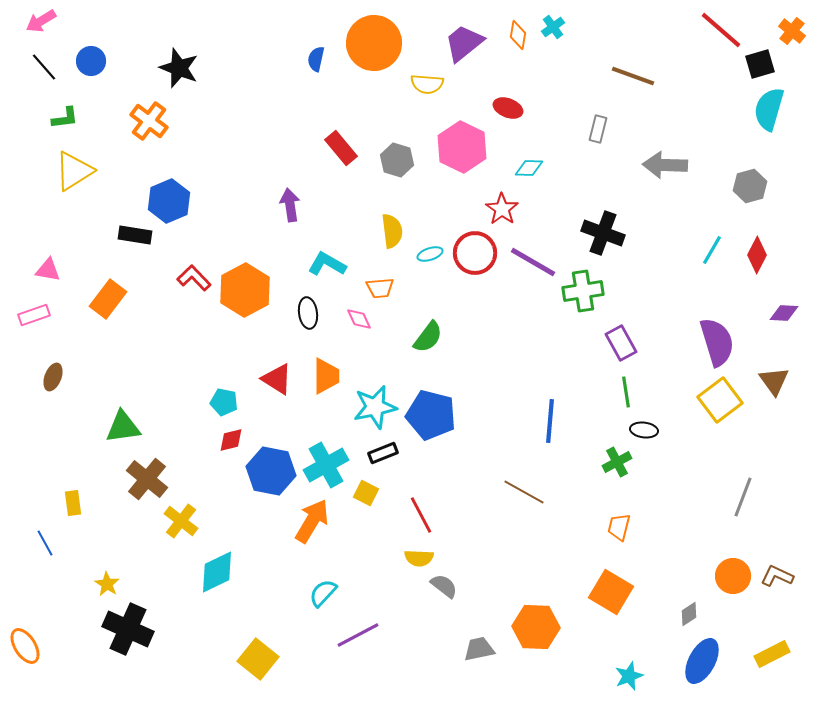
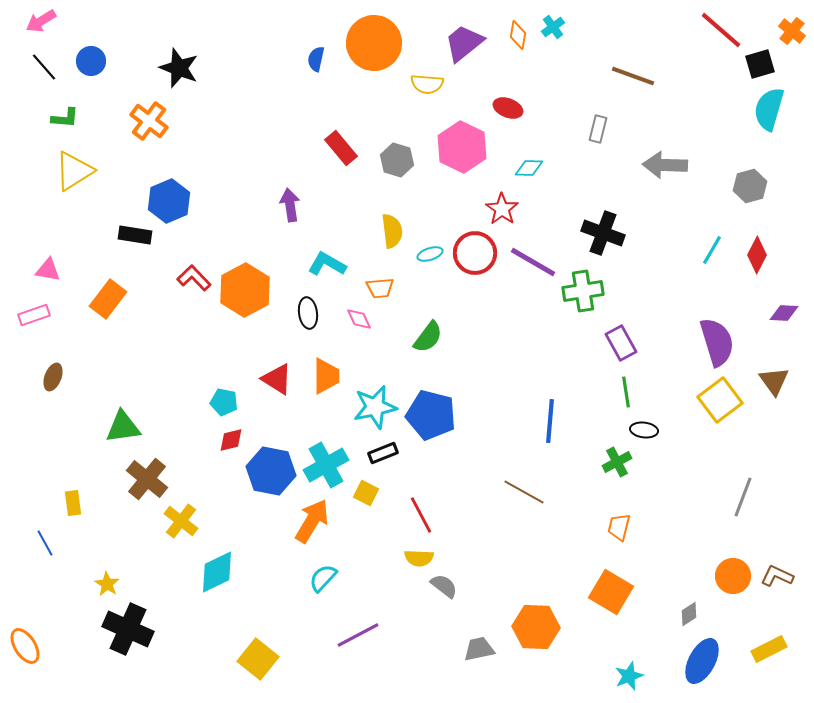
green L-shape at (65, 118): rotated 12 degrees clockwise
cyan semicircle at (323, 593): moved 15 px up
yellow rectangle at (772, 654): moved 3 px left, 5 px up
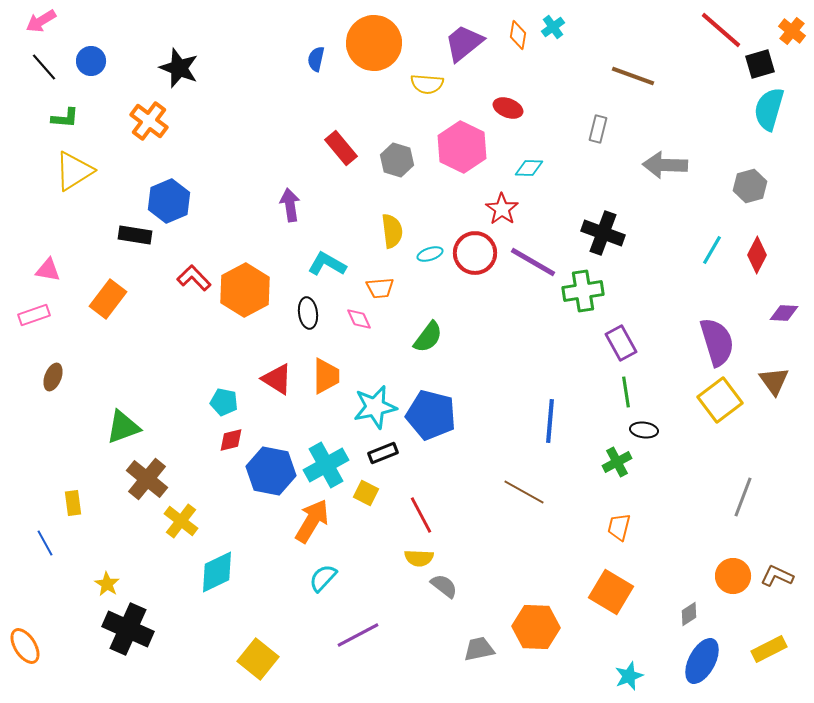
green triangle at (123, 427): rotated 12 degrees counterclockwise
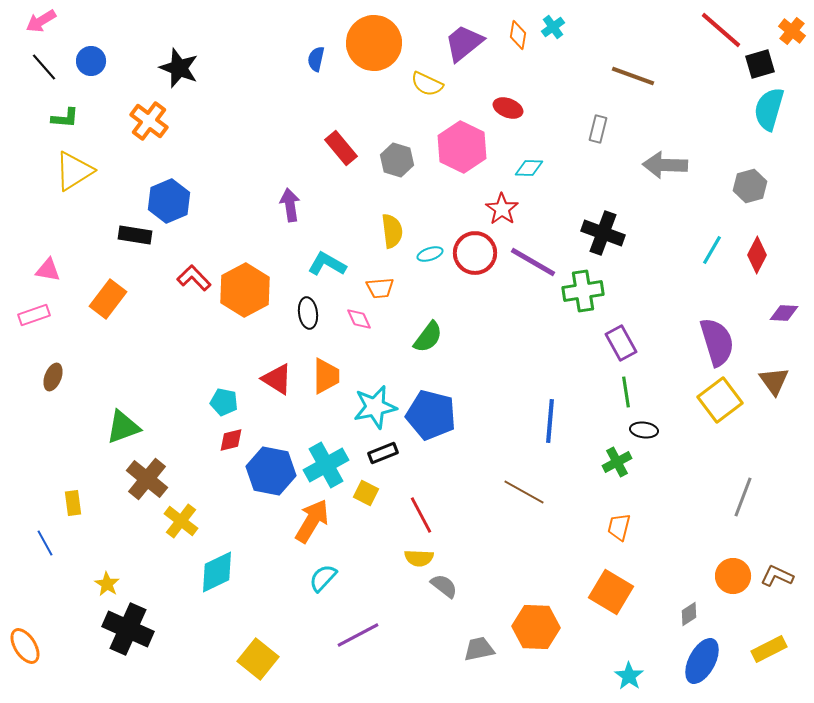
yellow semicircle at (427, 84): rotated 20 degrees clockwise
cyan star at (629, 676): rotated 16 degrees counterclockwise
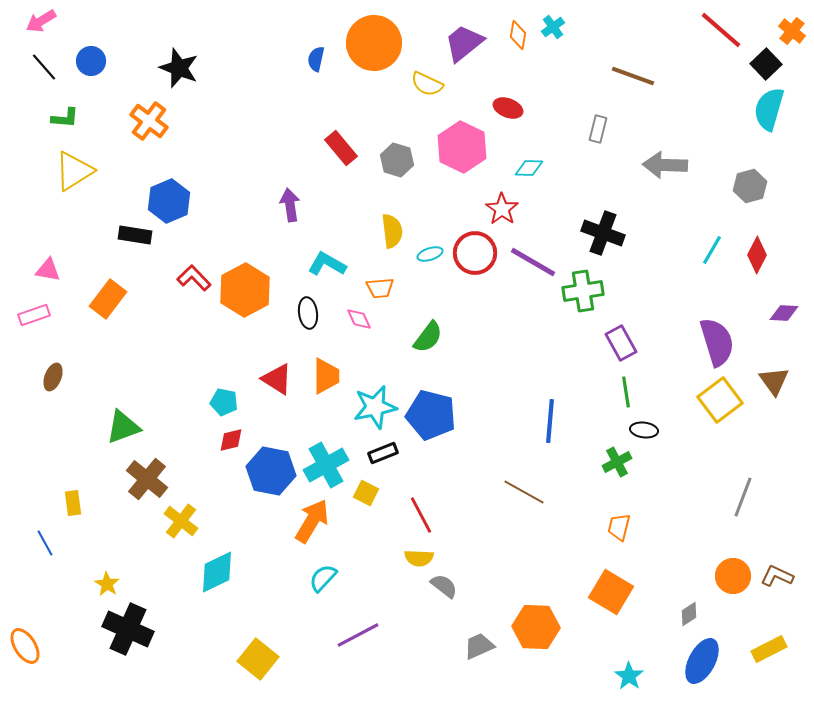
black square at (760, 64): moved 6 px right; rotated 28 degrees counterclockwise
gray trapezoid at (479, 649): moved 3 px up; rotated 12 degrees counterclockwise
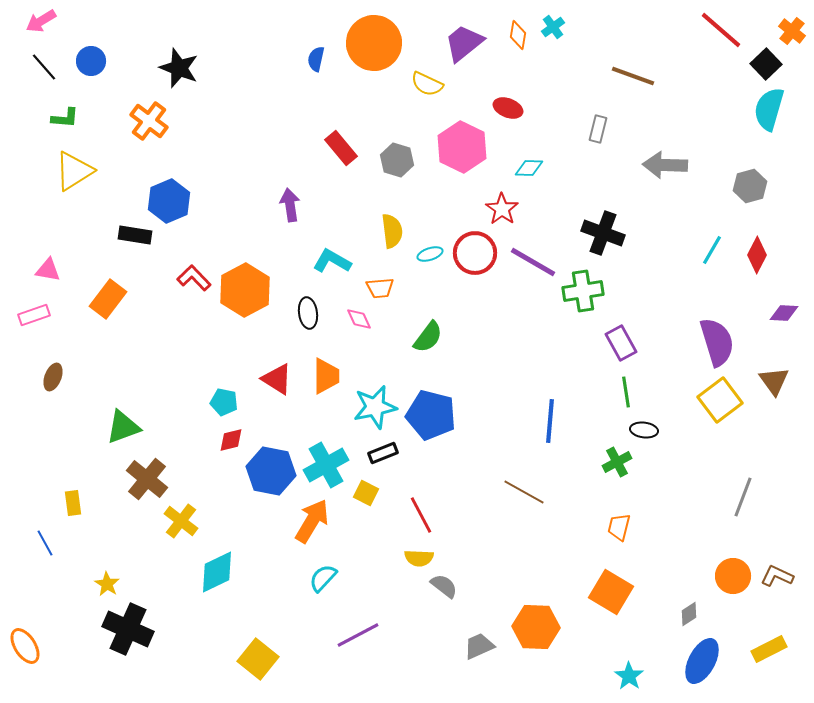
cyan L-shape at (327, 264): moved 5 px right, 3 px up
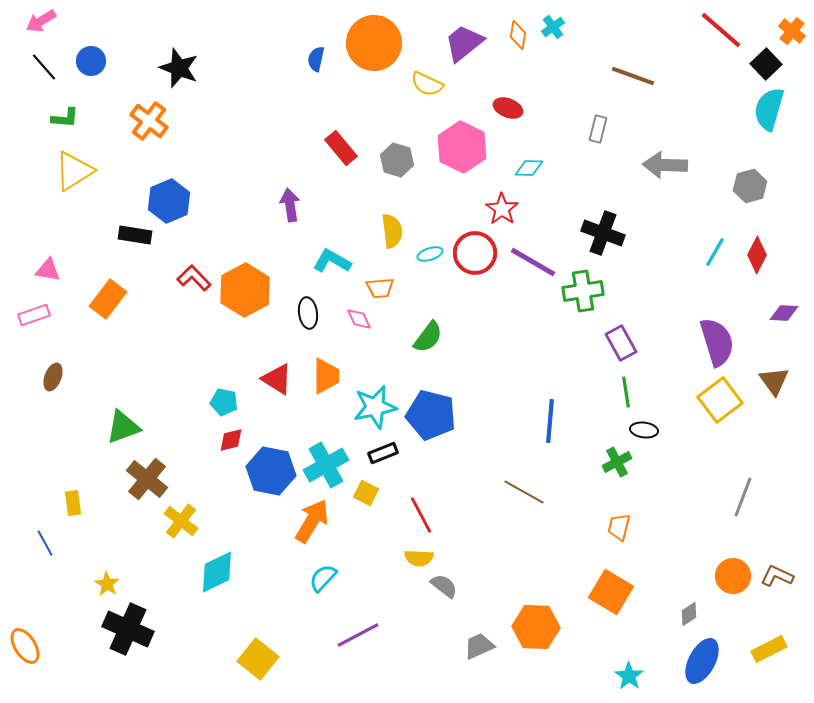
cyan line at (712, 250): moved 3 px right, 2 px down
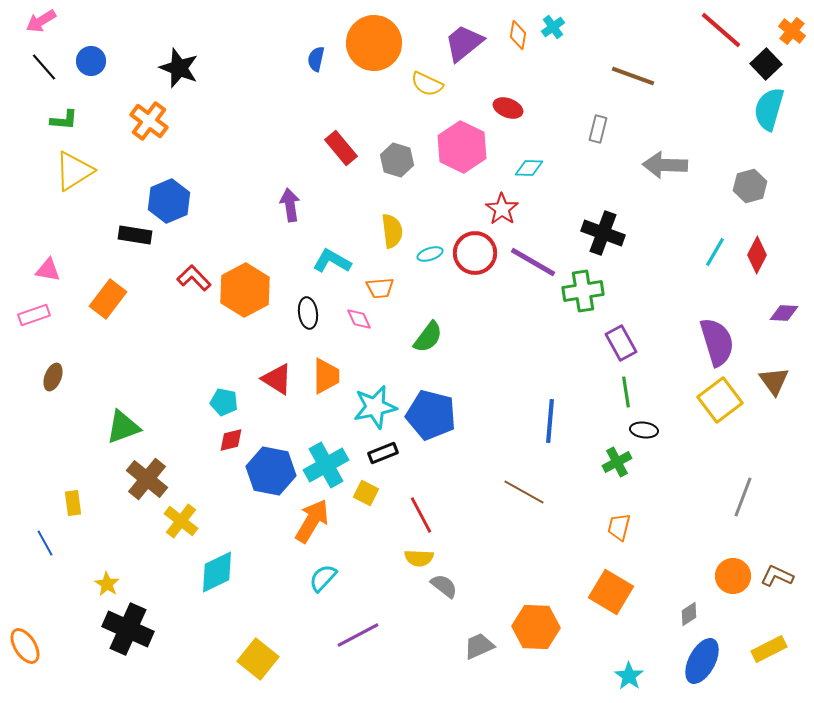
green L-shape at (65, 118): moved 1 px left, 2 px down
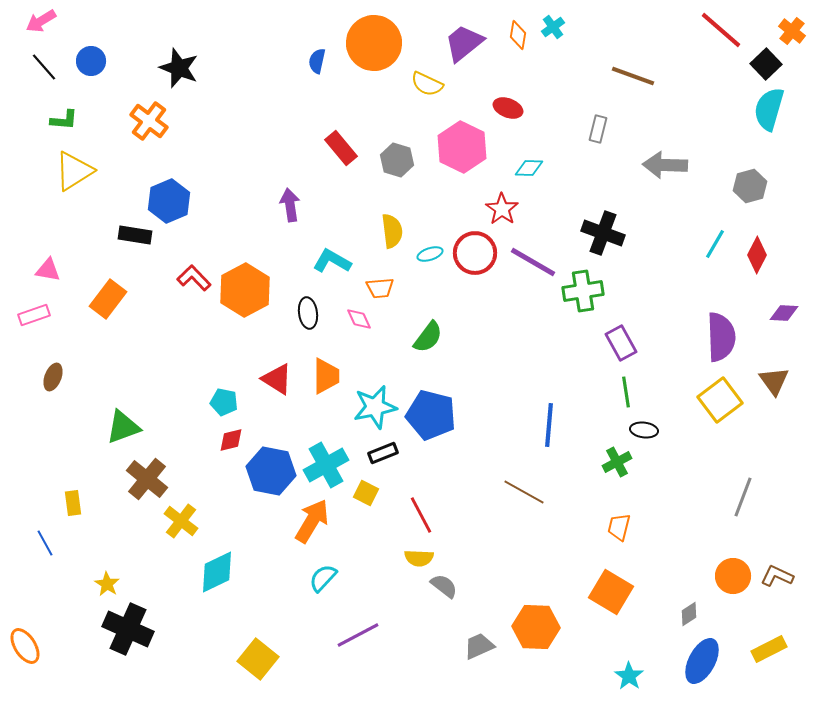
blue semicircle at (316, 59): moved 1 px right, 2 px down
cyan line at (715, 252): moved 8 px up
purple semicircle at (717, 342): moved 4 px right, 5 px up; rotated 15 degrees clockwise
blue line at (550, 421): moved 1 px left, 4 px down
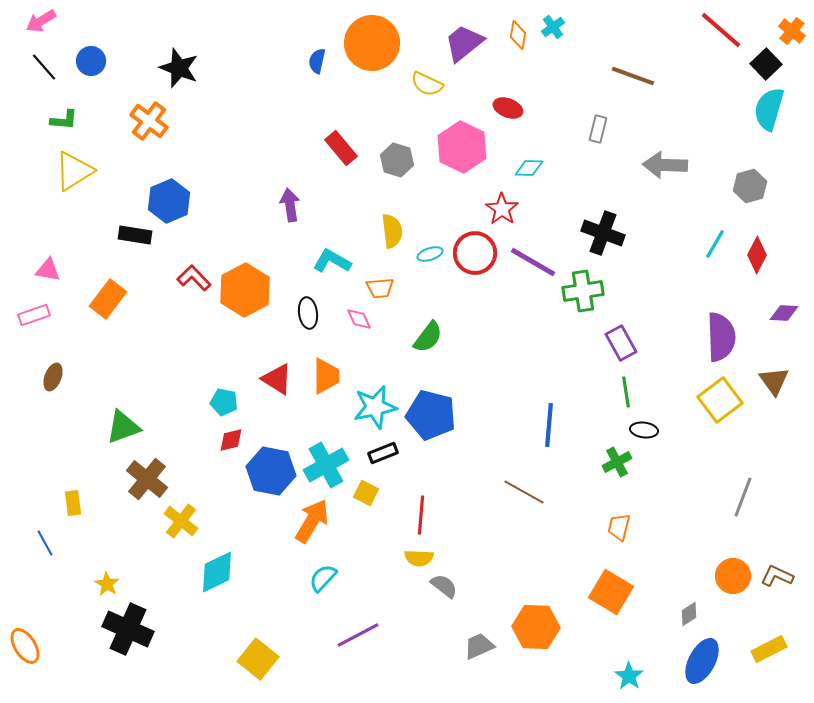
orange circle at (374, 43): moved 2 px left
red line at (421, 515): rotated 33 degrees clockwise
